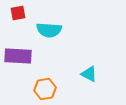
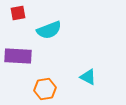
cyan semicircle: rotated 25 degrees counterclockwise
cyan triangle: moved 1 px left, 3 px down
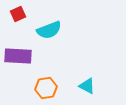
red square: moved 1 px down; rotated 14 degrees counterclockwise
cyan triangle: moved 1 px left, 9 px down
orange hexagon: moved 1 px right, 1 px up
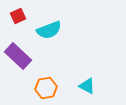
red square: moved 2 px down
purple rectangle: rotated 40 degrees clockwise
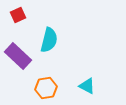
red square: moved 1 px up
cyan semicircle: moved 10 px down; rotated 55 degrees counterclockwise
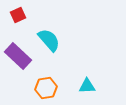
cyan semicircle: rotated 55 degrees counterclockwise
cyan triangle: rotated 30 degrees counterclockwise
